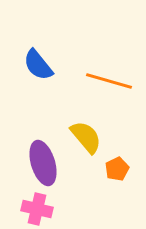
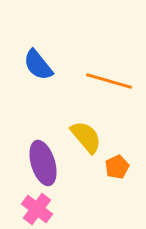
orange pentagon: moved 2 px up
pink cross: rotated 24 degrees clockwise
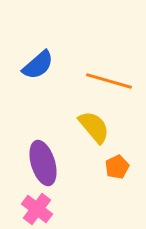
blue semicircle: rotated 92 degrees counterclockwise
yellow semicircle: moved 8 px right, 10 px up
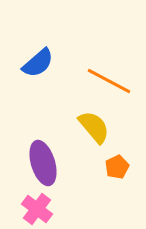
blue semicircle: moved 2 px up
orange line: rotated 12 degrees clockwise
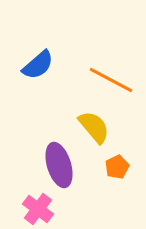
blue semicircle: moved 2 px down
orange line: moved 2 px right, 1 px up
purple ellipse: moved 16 px right, 2 px down
pink cross: moved 1 px right
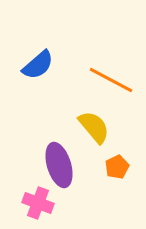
pink cross: moved 6 px up; rotated 16 degrees counterclockwise
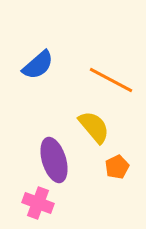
purple ellipse: moved 5 px left, 5 px up
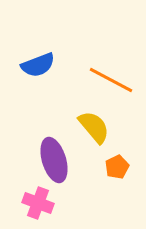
blue semicircle: rotated 20 degrees clockwise
